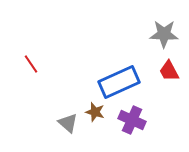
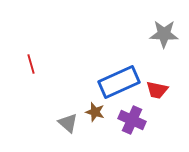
red line: rotated 18 degrees clockwise
red trapezoid: moved 12 px left, 19 px down; rotated 50 degrees counterclockwise
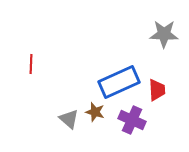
red line: rotated 18 degrees clockwise
red trapezoid: rotated 105 degrees counterclockwise
gray triangle: moved 1 px right, 4 px up
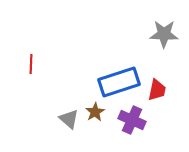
blue rectangle: rotated 6 degrees clockwise
red trapezoid: rotated 15 degrees clockwise
brown star: rotated 24 degrees clockwise
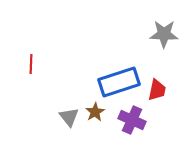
gray triangle: moved 2 px up; rotated 10 degrees clockwise
